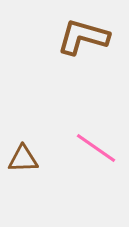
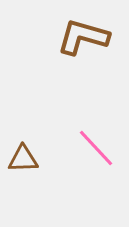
pink line: rotated 12 degrees clockwise
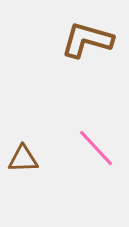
brown L-shape: moved 4 px right, 3 px down
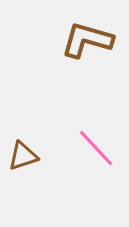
brown triangle: moved 3 px up; rotated 16 degrees counterclockwise
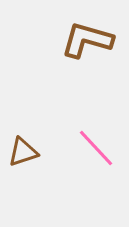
brown triangle: moved 4 px up
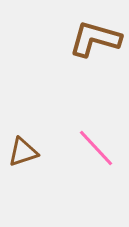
brown L-shape: moved 8 px right, 1 px up
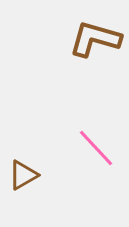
brown triangle: moved 23 px down; rotated 12 degrees counterclockwise
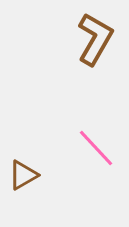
brown L-shape: rotated 104 degrees clockwise
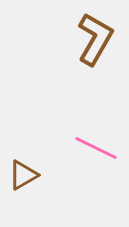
pink line: rotated 21 degrees counterclockwise
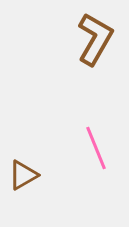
pink line: rotated 42 degrees clockwise
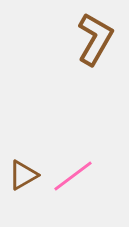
pink line: moved 23 px left, 28 px down; rotated 75 degrees clockwise
